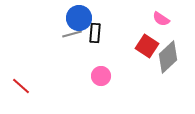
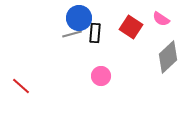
red square: moved 16 px left, 19 px up
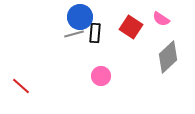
blue circle: moved 1 px right, 1 px up
gray line: moved 2 px right
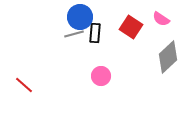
red line: moved 3 px right, 1 px up
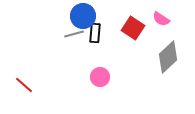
blue circle: moved 3 px right, 1 px up
red square: moved 2 px right, 1 px down
pink circle: moved 1 px left, 1 px down
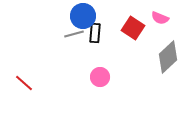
pink semicircle: moved 1 px left, 1 px up; rotated 12 degrees counterclockwise
red line: moved 2 px up
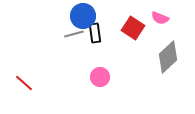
black rectangle: rotated 12 degrees counterclockwise
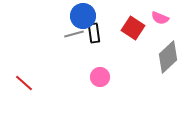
black rectangle: moved 1 px left
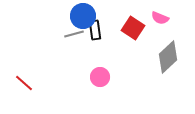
black rectangle: moved 1 px right, 3 px up
